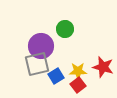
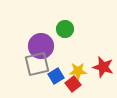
red square: moved 5 px left, 1 px up
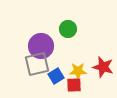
green circle: moved 3 px right
red square: moved 1 px right, 1 px down; rotated 35 degrees clockwise
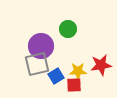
red star: moved 2 px left, 2 px up; rotated 25 degrees counterclockwise
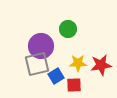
yellow star: moved 8 px up
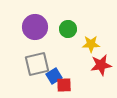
purple circle: moved 6 px left, 19 px up
yellow star: moved 13 px right, 19 px up
blue square: moved 2 px left
red square: moved 10 px left
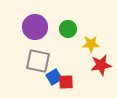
gray square: moved 1 px right, 3 px up; rotated 25 degrees clockwise
blue square: moved 1 px down
red square: moved 2 px right, 3 px up
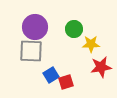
green circle: moved 6 px right
gray square: moved 7 px left, 10 px up; rotated 10 degrees counterclockwise
red star: moved 2 px down
blue square: moved 3 px left, 2 px up
red square: rotated 14 degrees counterclockwise
